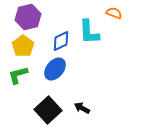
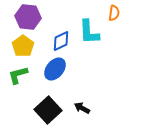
orange semicircle: rotated 77 degrees clockwise
purple hexagon: rotated 20 degrees clockwise
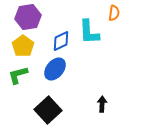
purple hexagon: rotated 15 degrees counterclockwise
black arrow: moved 20 px right, 4 px up; rotated 63 degrees clockwise
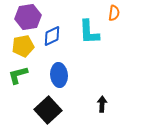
blue diamond: moved 9 px left, 5 px up
yellow pentagon: rotated 25 degrees clockwise
blue ellipse: moved 4 px right, 6 px down; rotated 45 degrees counterclockwise
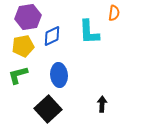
black square: moved 1 px up
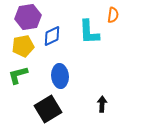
orange semicircle: moved 1 px left, 2 px down
blue ellipse: moved 1 px right, 1 px down
black square: rotated 12 degrees clockwise
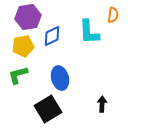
blue ellipse: moved 2 px down; rotated 10 degrees counterclockwise
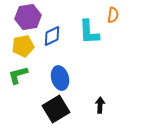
black arrow: moved 2 px left, 1 px down
black square: moved 8 px right
